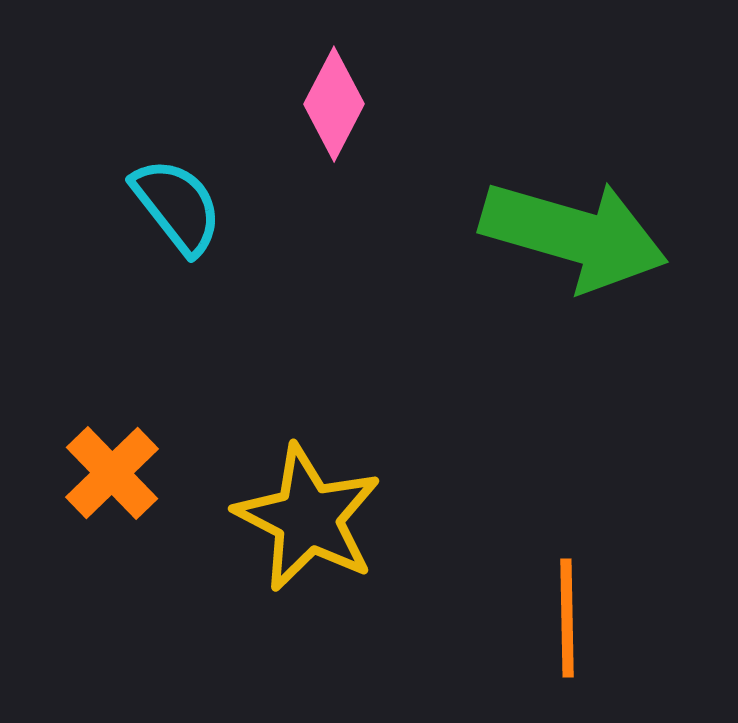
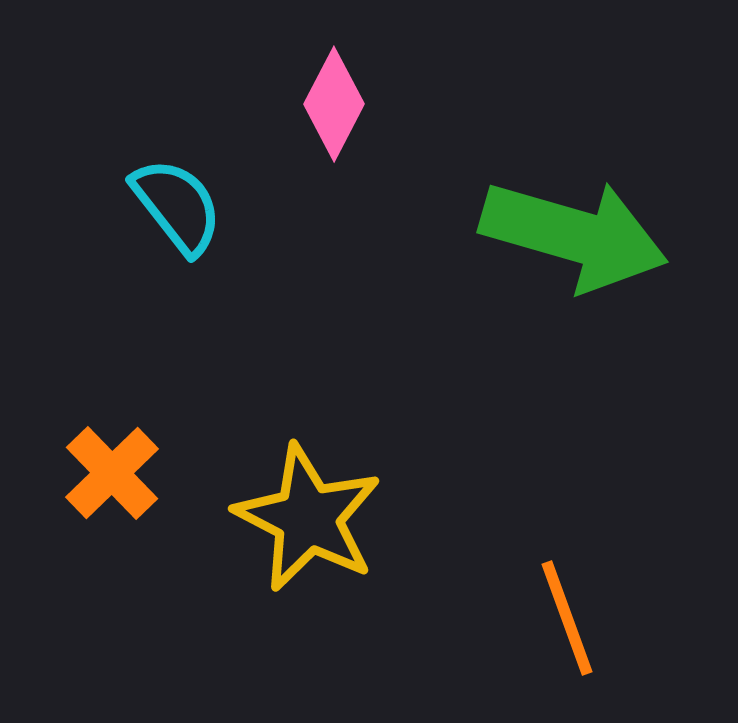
orange line: rotated 19 degrees counterclockwise
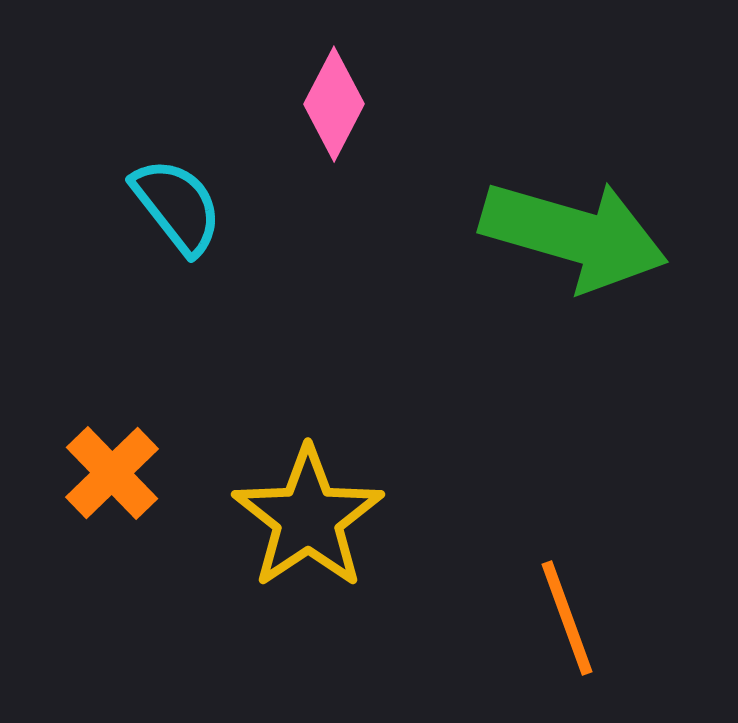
yellow star: rotated 11 degrees clockwise
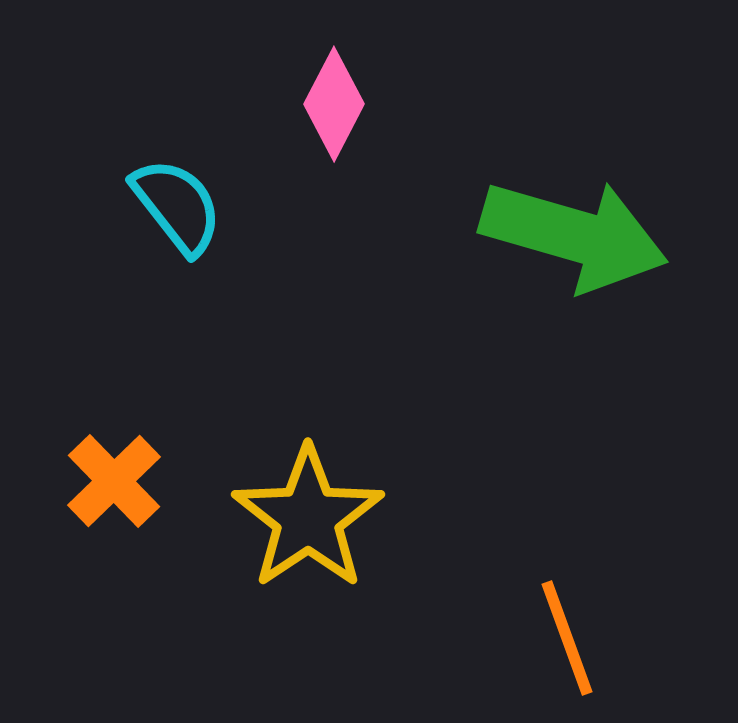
orange cross: moved 2 px right, 8 px down
orange line: moved 20 px down
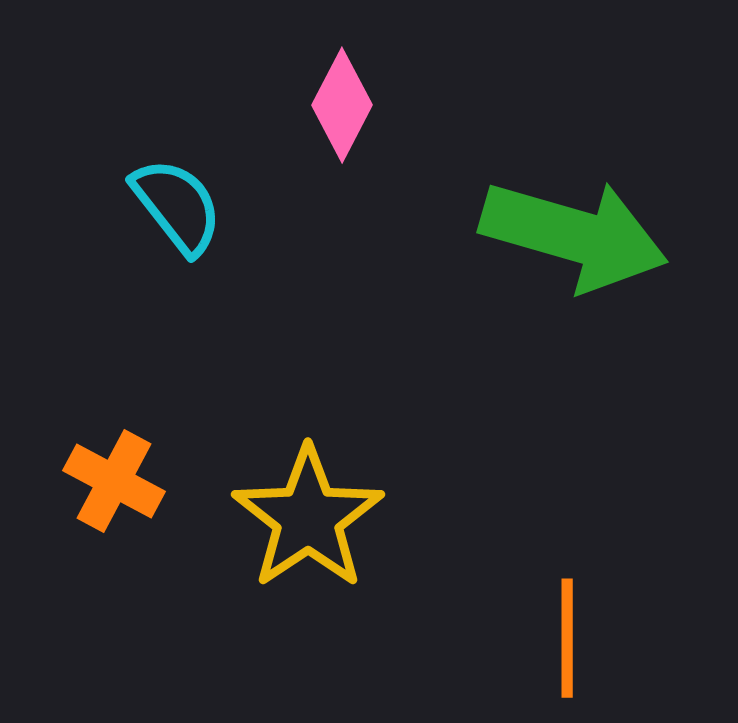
pink diamond: moved 8 px right, 1 px down
orange cross: rotated 18 degrees counterclockwise
orange line: rotated 20 degrees clockwise
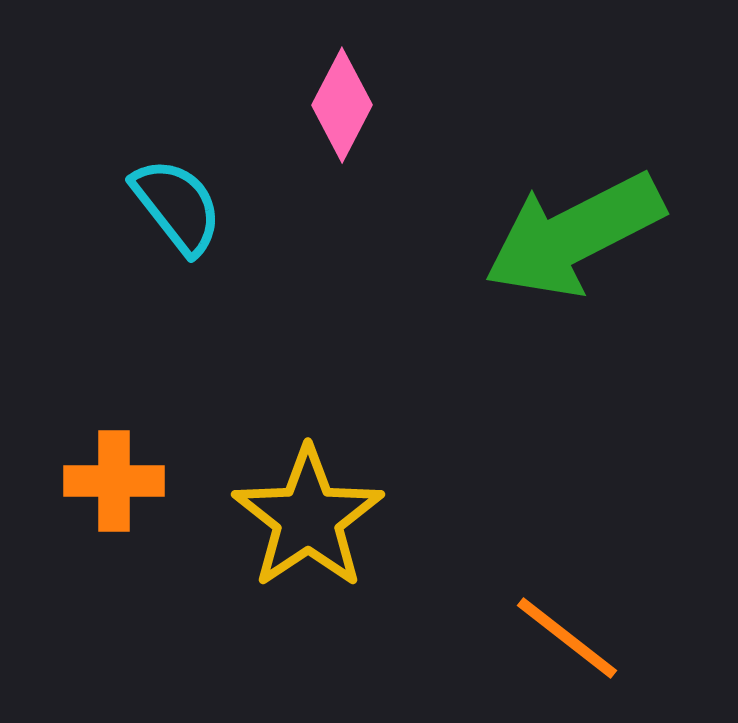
green arrow: rotated 137 degrees clockwise
orange cross: rotated 28 degrees counterclockwise
orange line: rotated 52 degrees counterclockwise
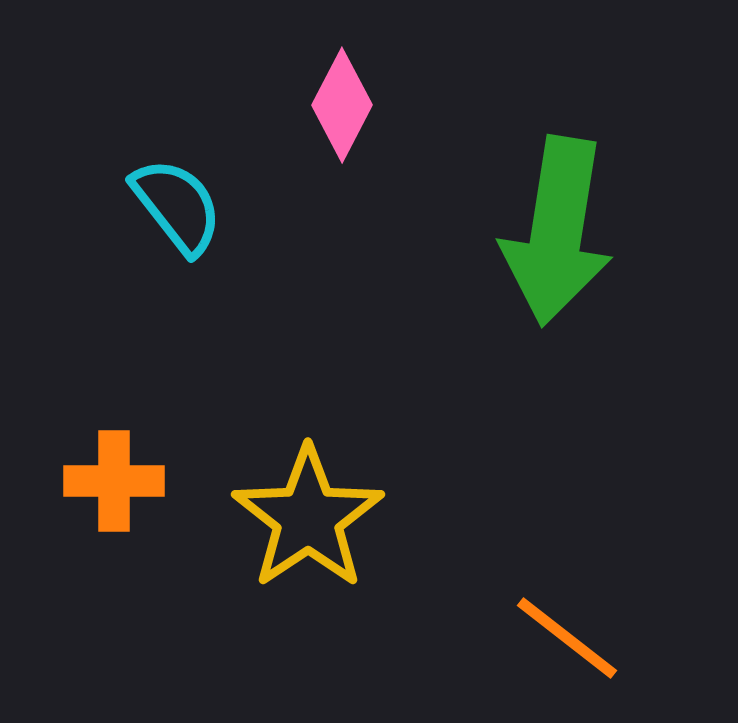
green arrow: moved 17 px left, 4 px up; rotated 54 degrees counterclockwise
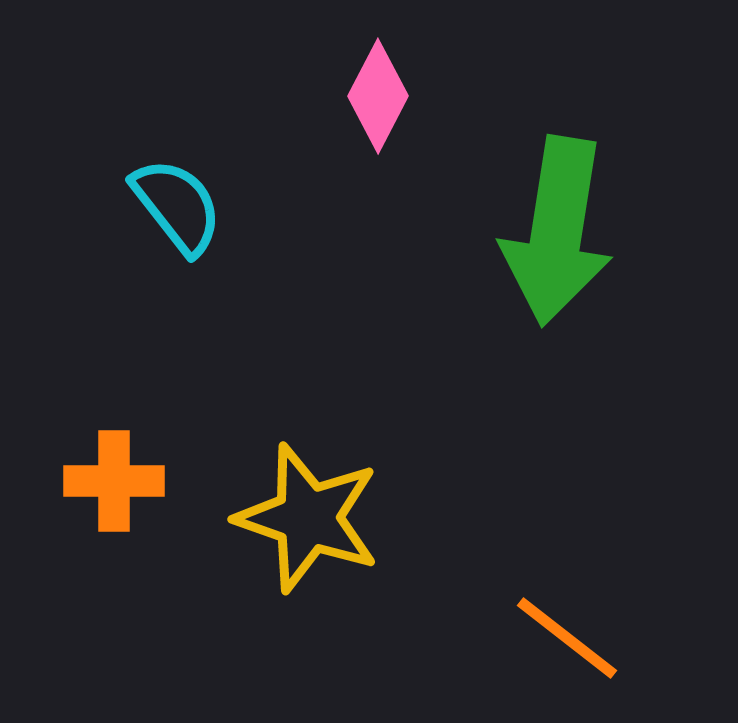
pink diamond: moved 36 px right, 9 px up
yellow star: rotated 19 degrees counterclockwise
